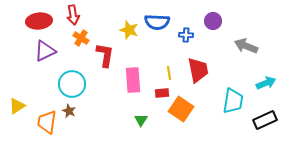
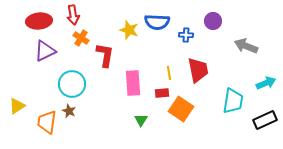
pink rectangle: moved 3 px down
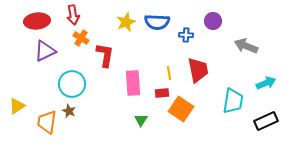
red ellipse: moved 2 px left
yellow star: moved 3 px left, 8 px up; rotated 30 degrees clockwise
black rectangle: moved 1 px right, 1 px down
